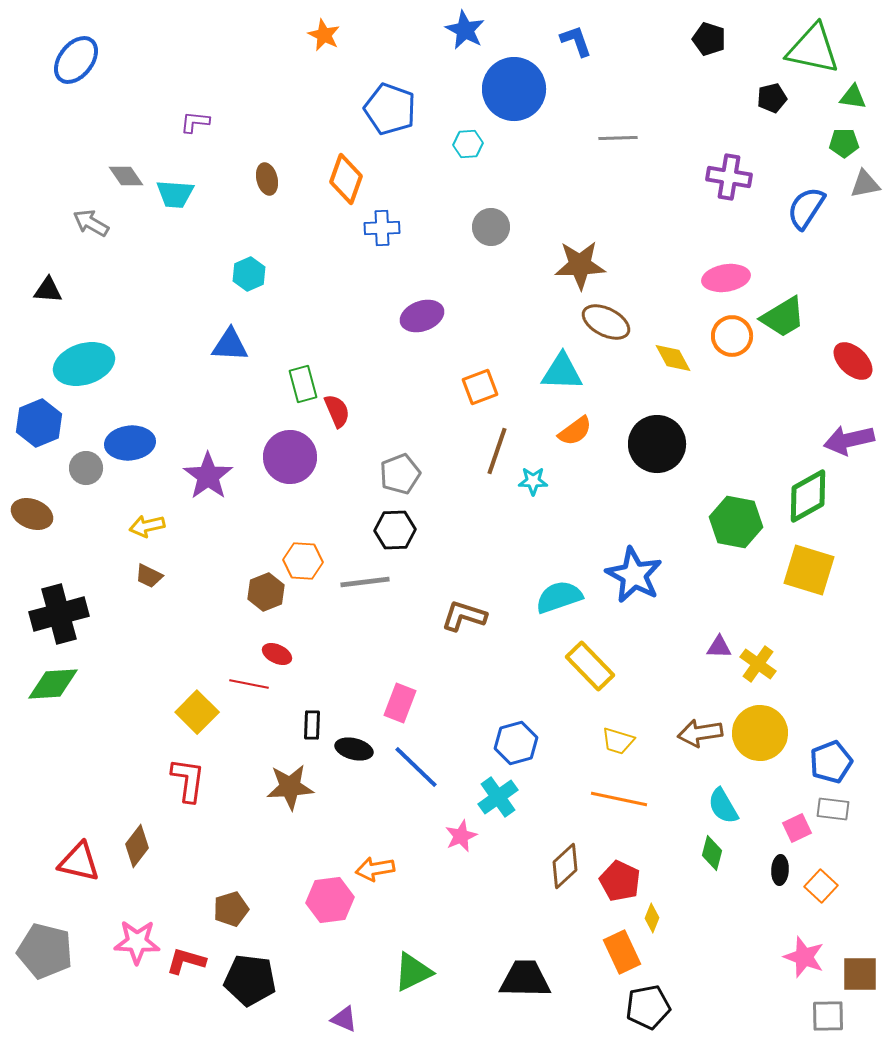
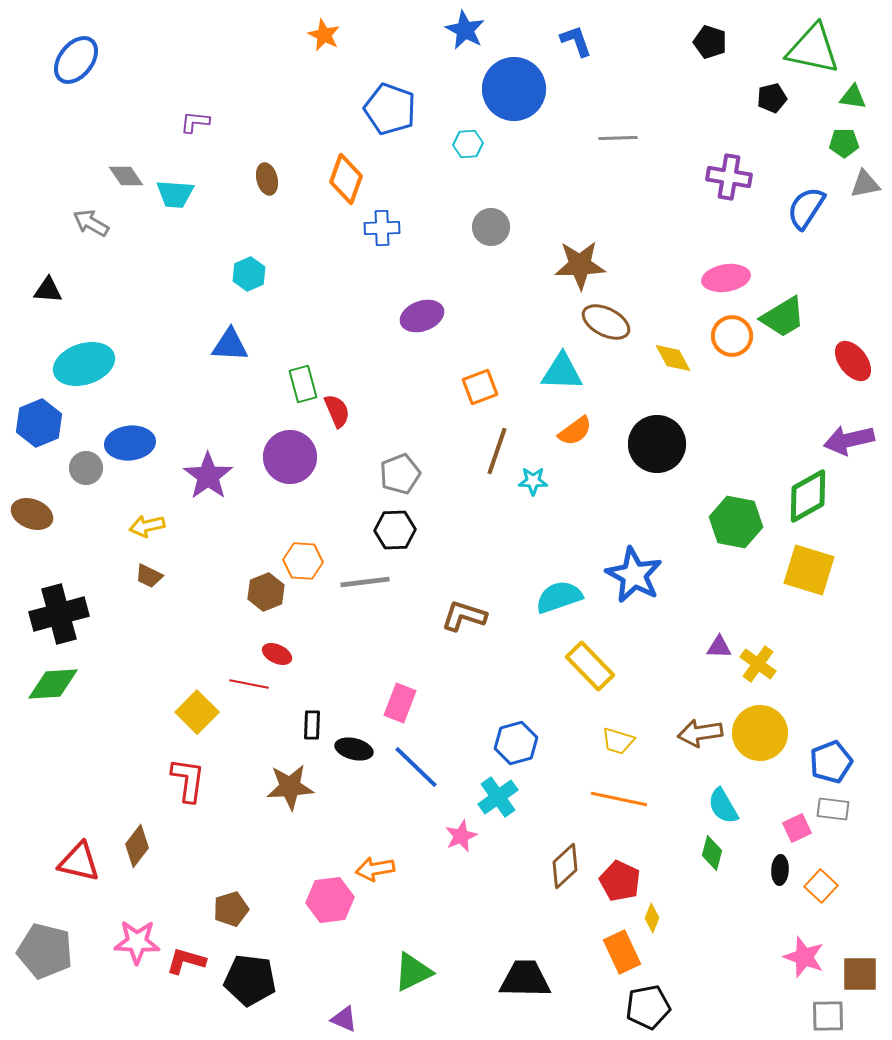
black pentagon at (709, 39): moved 1 px right, 3 px down
red ellipse at (853, 361): rotated 9 degrees clockwise
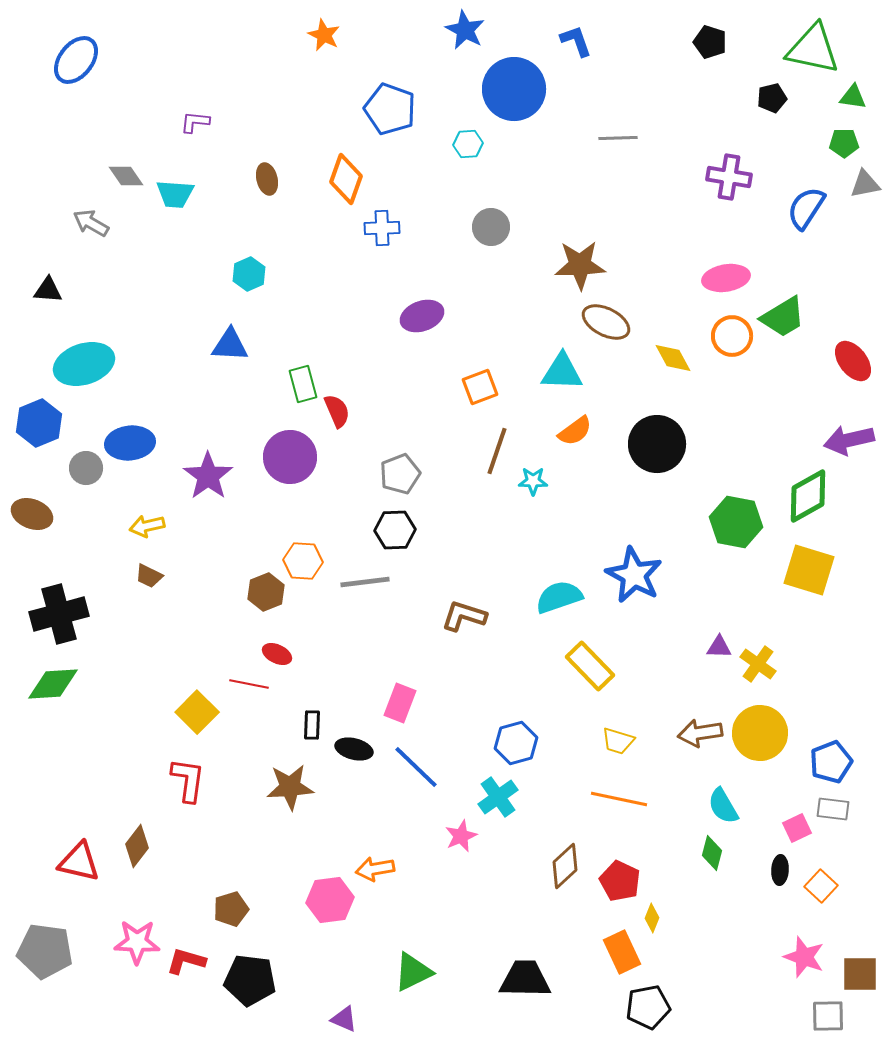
gray pentagon at (45, 951): rotated 6 degrees counterclockwise
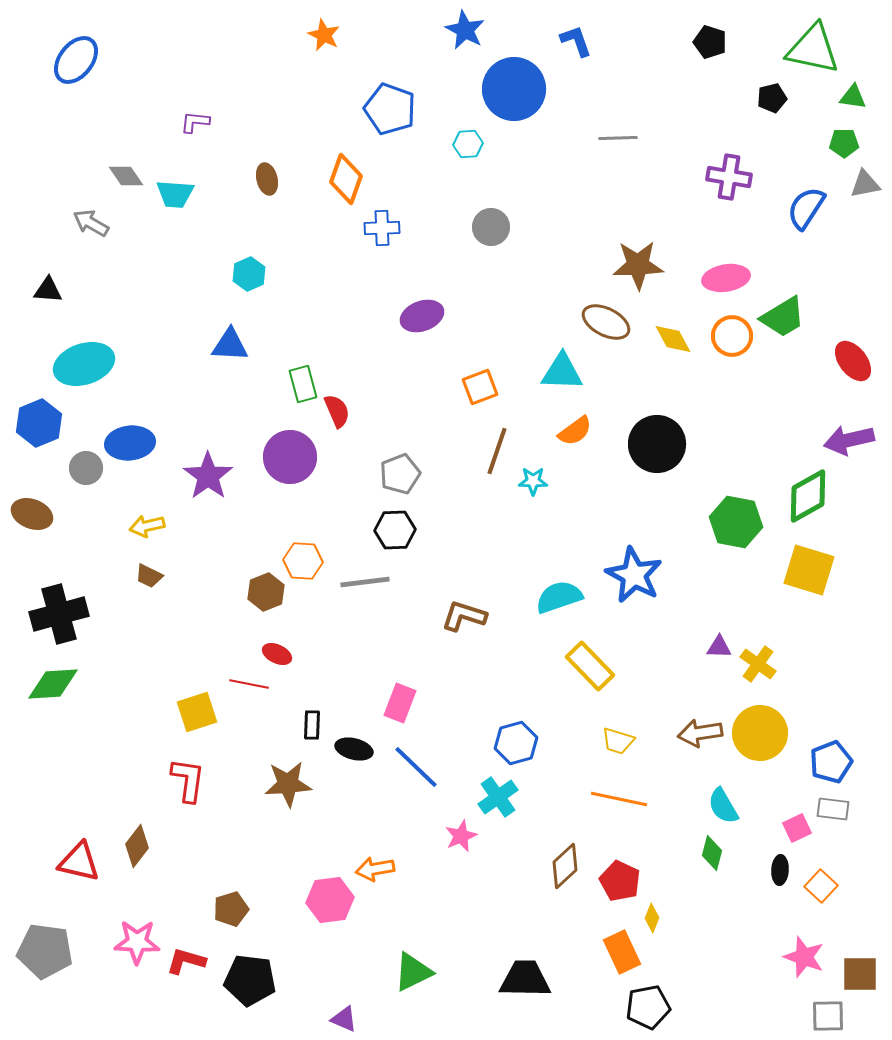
brown star at (580, 265): moved 58 px right
yellow diamond at (673, 358): moved 19 px up
yellow square at (197, 712): rotated 27 degrees clockwise
brown star at (290, 787): moved 2 px left, 3 px up
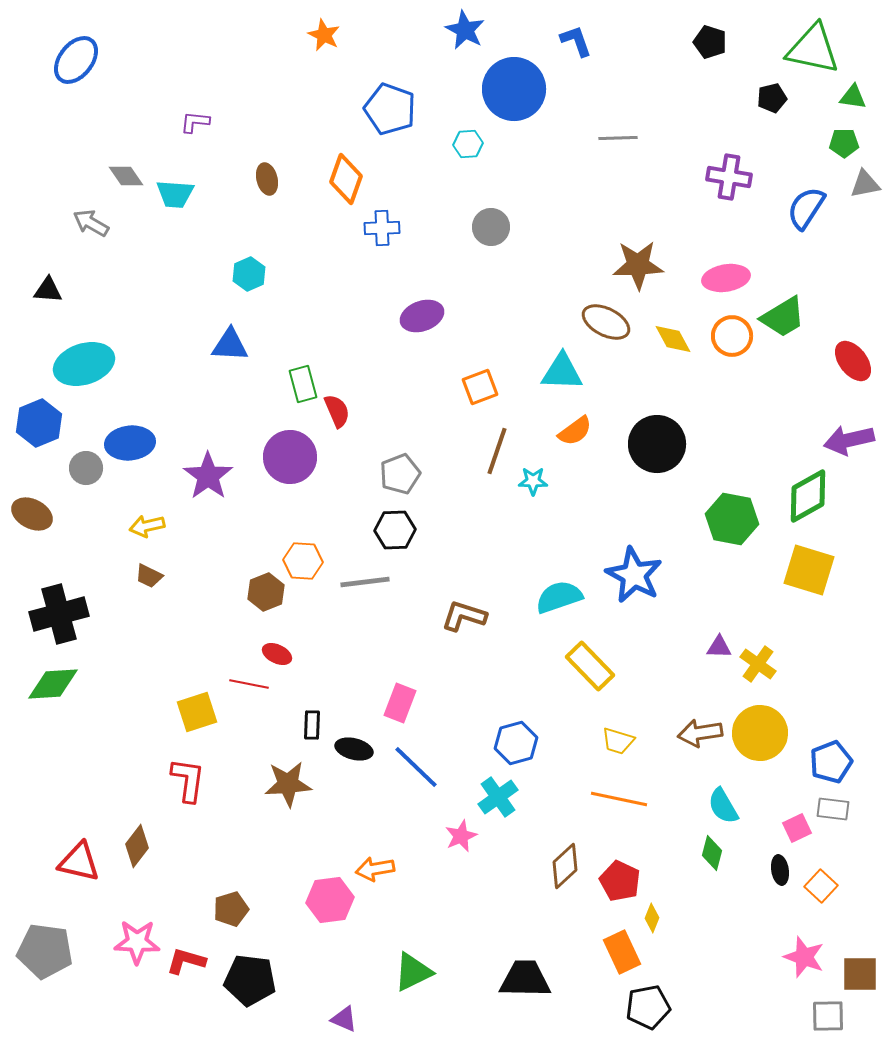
brown ellipse at (32, 514): rotated 6 degrees clockwise
green hexagon at (736, 522): moved 4 px left, 3 px up
black ellipse at (780, 870): rotated 12 degrees counterclockwise
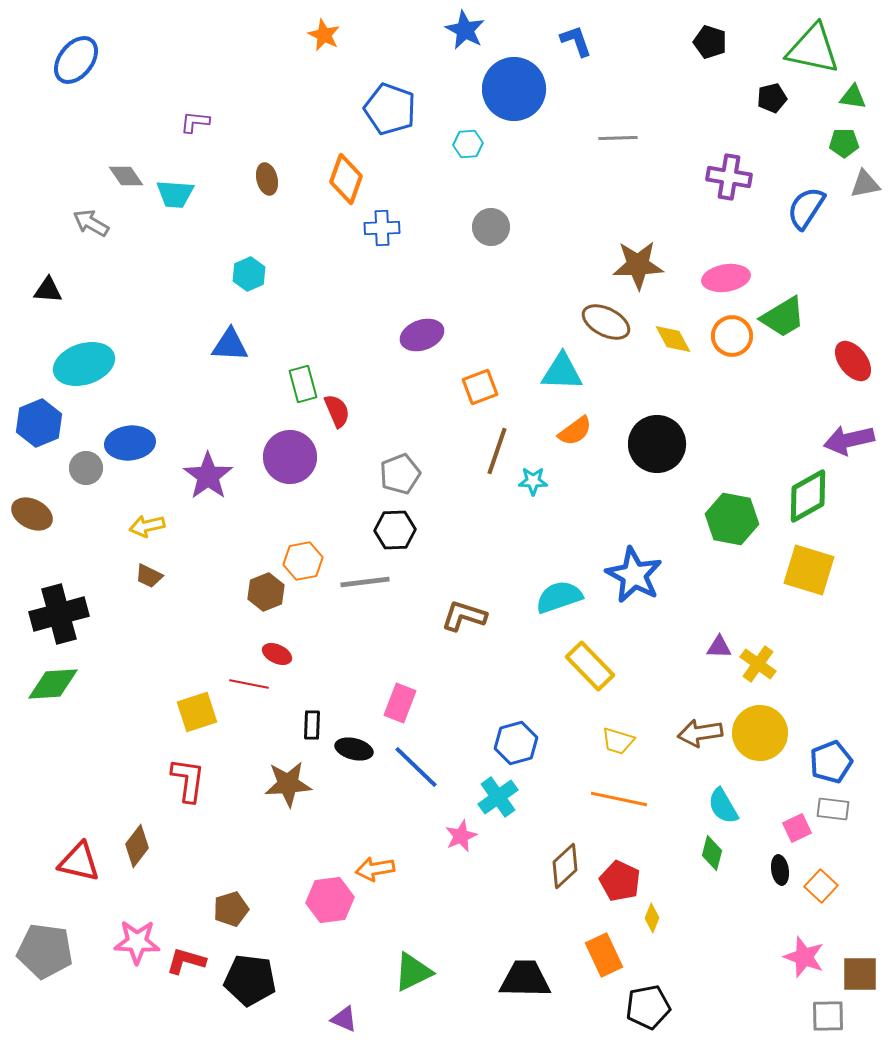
purple ellipse at (422, 316): moved 19 px down
orange hexagon at (303, 561): rotated 15 degrees counterclockwise
orange rectangle at (622, 952): moved 18 px left, 3 px down
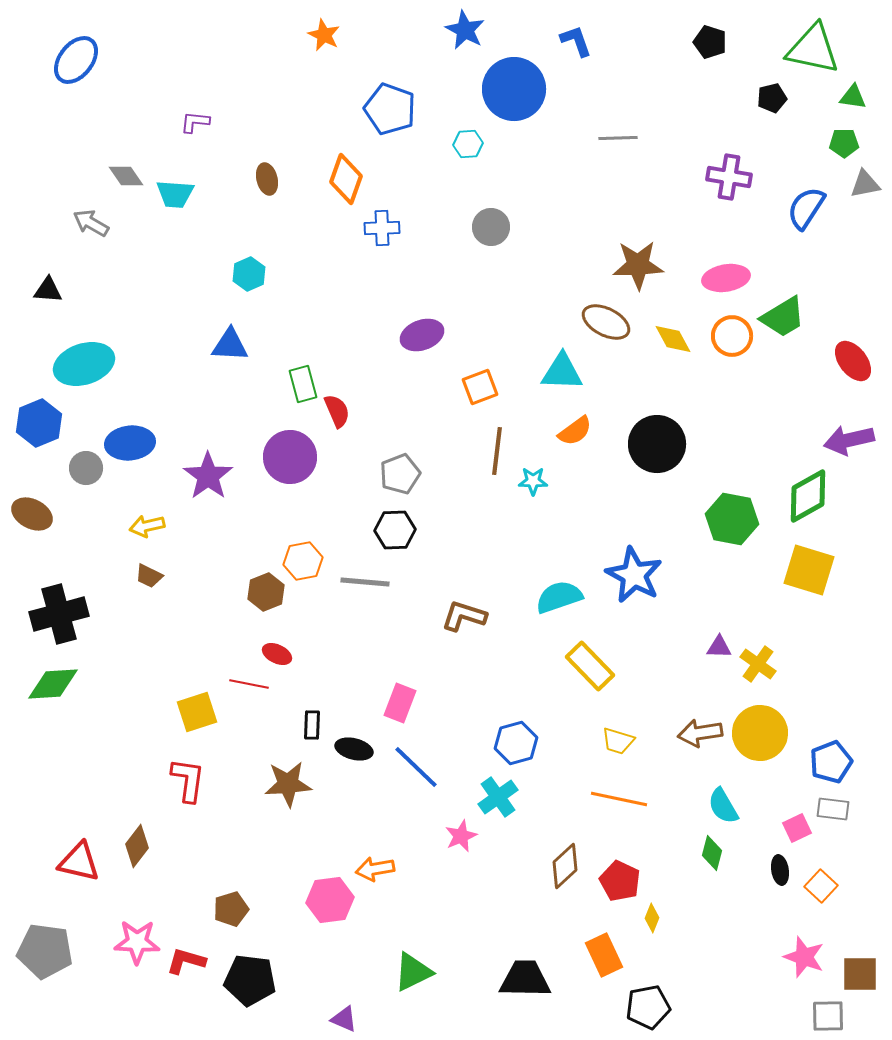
brown line at (497, 451): rotated 12 degrees counterclockwise
gray line at (365, 582): rotated 12 degrees clockwise
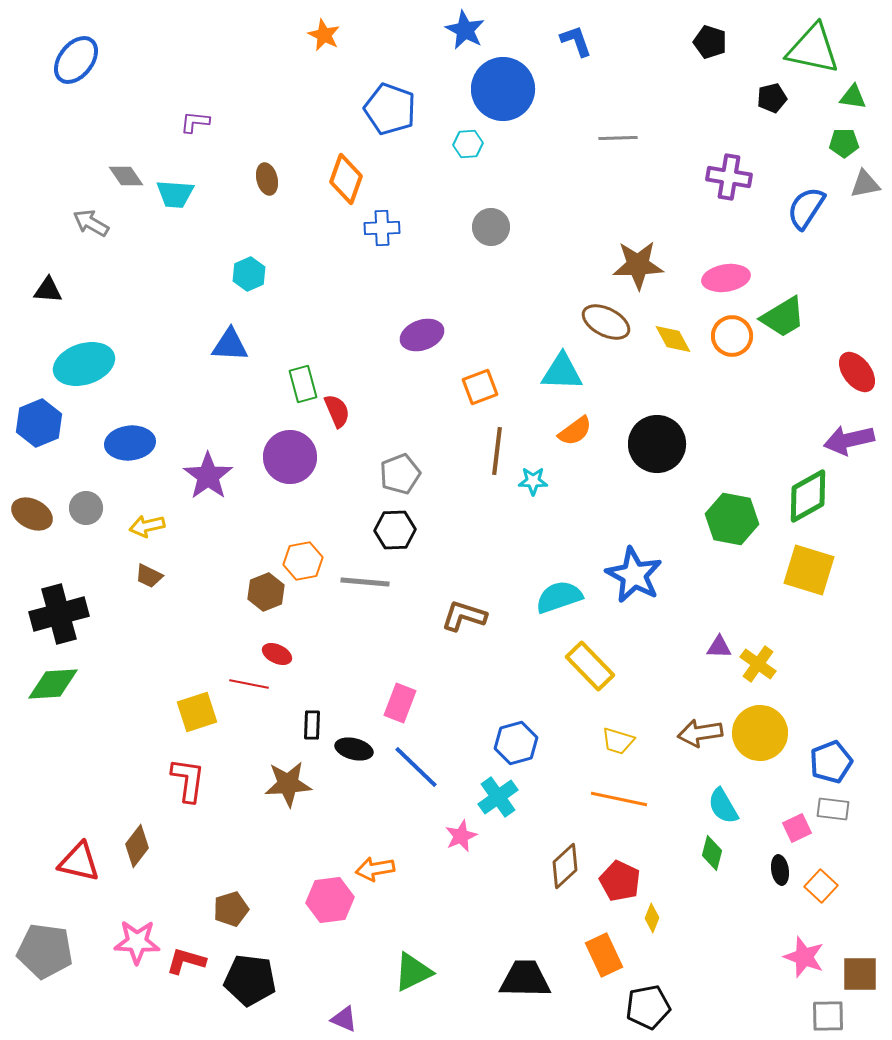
blue circle at (514, 89): moved 11 px left
red ellipse at (853, 361): moved 4 px right, 11 px down
gray circle at (86, 468): moved 40 px down
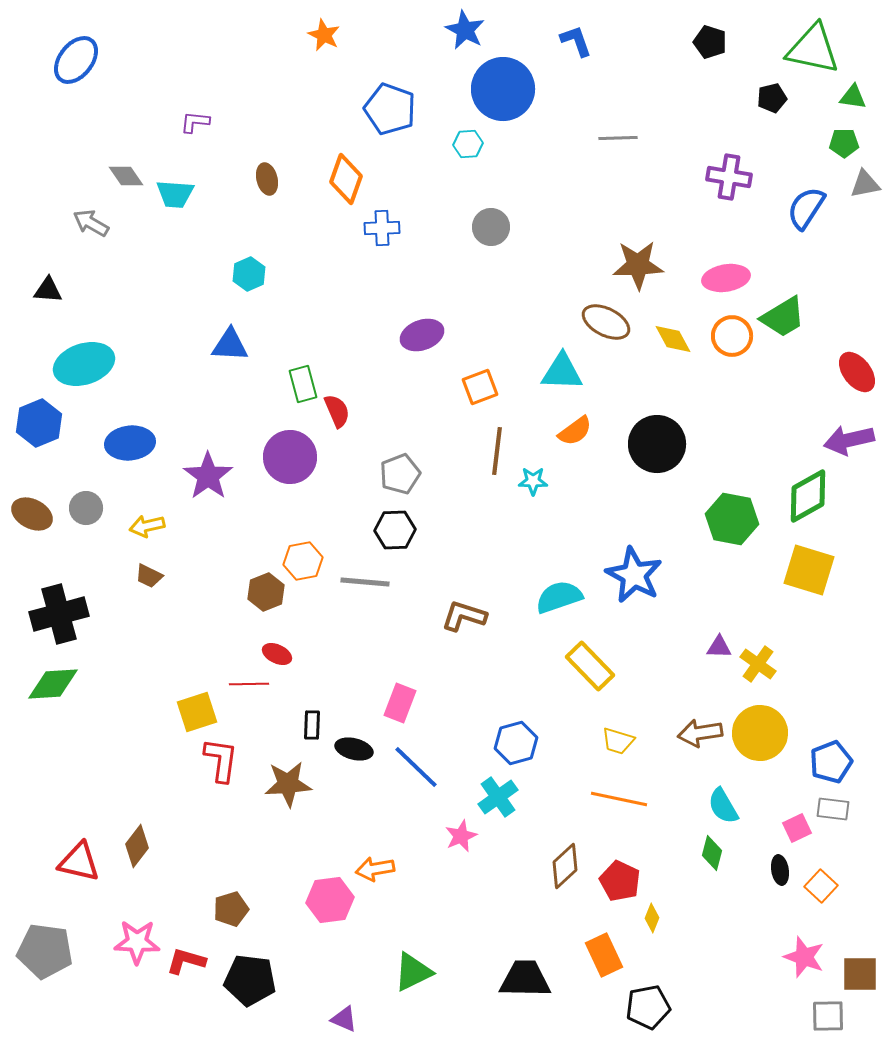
red line at (249, 684): rotated 12 degrees counterclockwise
red L-shape at (188, 780): moved 33 px right, 20 px up
